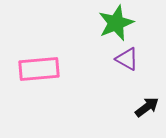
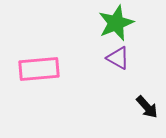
purple triangle: moved 9 px left, 1 px up
black arrow: rotated 85 degrees clockwise
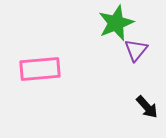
purple triangle: moved 18 px right, 8 px up; rotated 40 degrees clockwise
pink rectangle: moved 1 px right
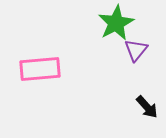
green star: rotated 6 degrees counterclockwise
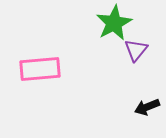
green star: moved 2 px left
black arrow: rotated 110 degrees clockwise
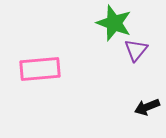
green star: rotated 24 degrees counterclockwise
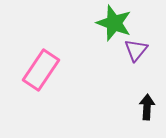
pink rectangle: moved 1 px right, 1 px down; rotated 51 degrees counterclockwise
black arrow: rotated 115 degrees clockwise
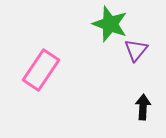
green star: moved 4 px left, 1 px down
black arrow: moved 4 px left
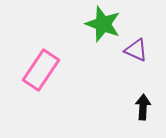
green star: moved 7 px left
purple triangle: rotated 45 degrees counterclockwise
